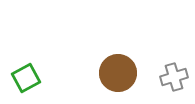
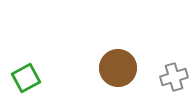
brown circle: moved 5 px up
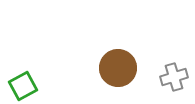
green square: moved 3 px left, 8 px down
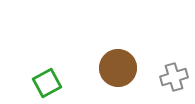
green square: moved 24 px right, 3 px up
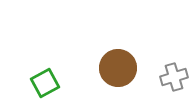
green square: moved 2 px left
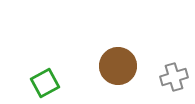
brown circle: moved 2 px up
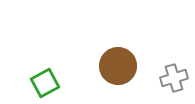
gray cross: moved 1 px down
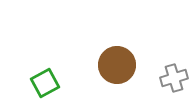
brown circle: moved 1 px left, 1 px up
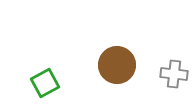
gray cross: moved 4 px up; rotated 24 degrees clockwise
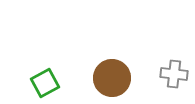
brown circle: moved 5 px left, 13 px down
